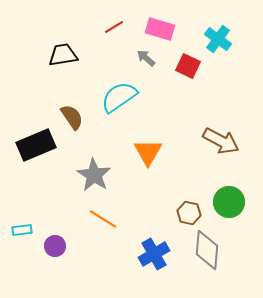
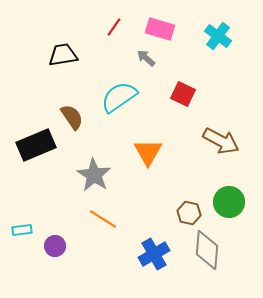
red line: rotated 24 degrees counterclockwise
cyan cross: moved 3 px up
red square: moved 5 px left, 28 px down
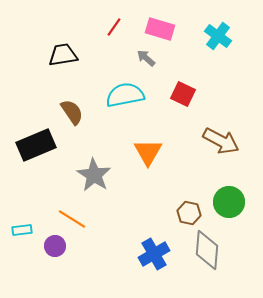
cyan semicircle: moved 6 px right, 2 px up; rotated 24 degrees clockwise
brown semicircle: moved 5 px up
orange line: moved 31 px left
